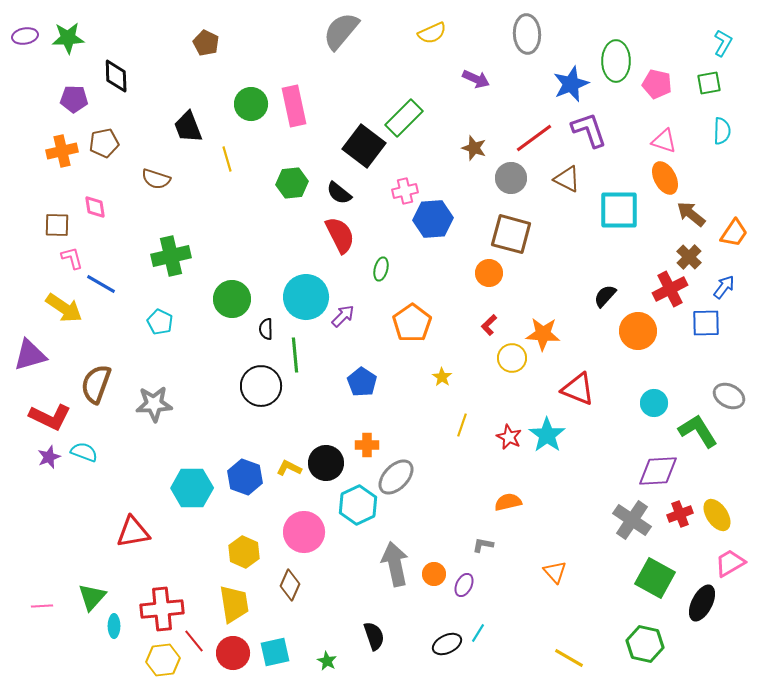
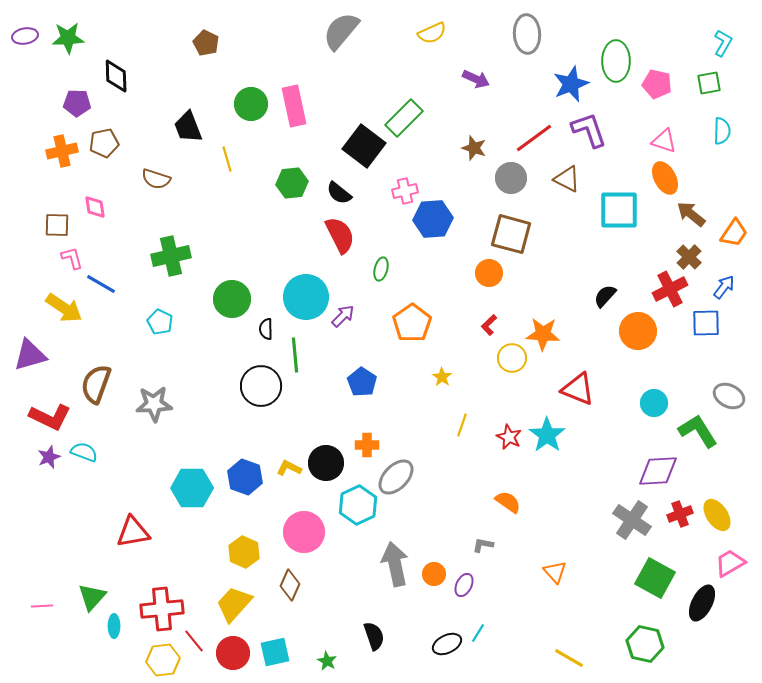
purple pentagon at (74, 99): moved 3 px right, 4 px down
orange semicircle at (508, 502): rotated 48 degrees clockwise
yellow trapezoid at (234, 604): rotated 129 degrees counterclockwise
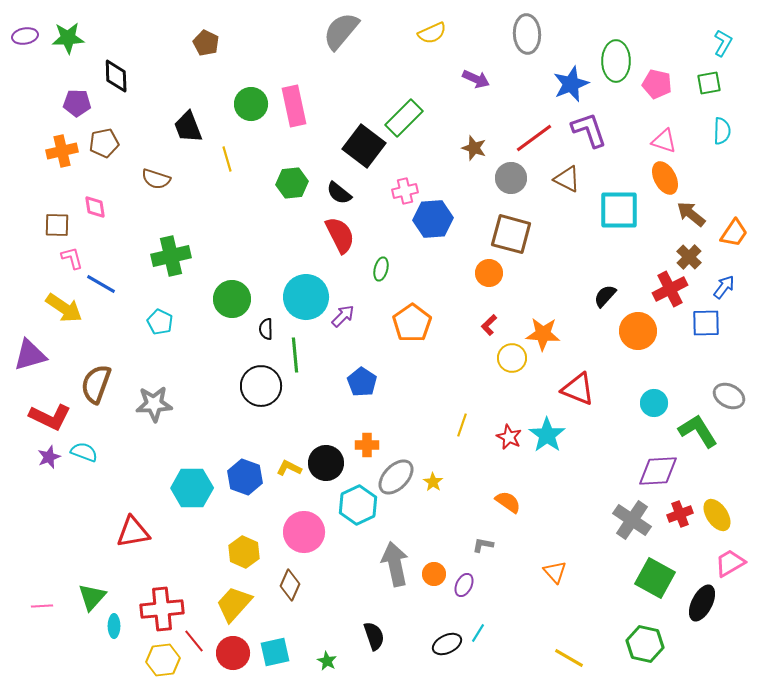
yellow star at (442, 377): moved 9 px left, 105 px down
